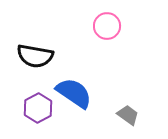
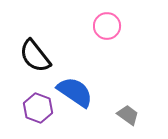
black semicircle: rotated 42 degrees clockwise
blue semicircle: moved 1 px right, 1 px up
purple hexagon: rotated 12 degrees counterclockwise
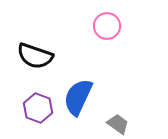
black semicircle: rotated 33 degrees counterclockwise
blue semicircle: moved 3 px right, 5 px down; rotated 99 degrees counterclockwise
gray trapezoid: moved 10 px left, 9 px down
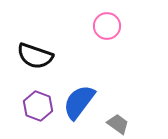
blue semicircle: moved 1 px right, 5 px down; rotated 12 degrees clockwise
purple hexagon: moved 2 px up
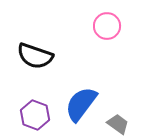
blue semicircle: moved 2 px right, 2 px down
purple hexagon: moved 3 px left, 9 px down
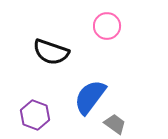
black semicircle: moved 16 px right, 4 px up
blue semicircle: moved 9 px right, 7 px up
gray trapezoid: moved 3 px left
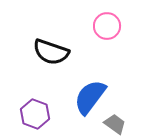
purple hexagon: moved 1 px up
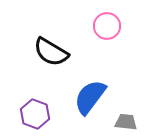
black semicircle: rotated 12 degrees clockwise
gray trapezoid: moved 11 px right, 2 px up; rotated 30 degrees counterclockwise
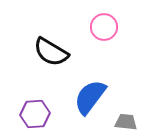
pink circle: moved 3 px left, 1 px down
purple hexagon: rotated 24 degrees counterclockwise
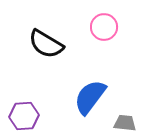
black semicircle: moved 5 px left, 8 px up
purple hexagon: moved 11 px left, 2 px down
gray trapezoid: moved 1 px left, 1 px down
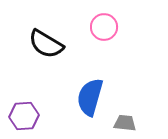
blue semicircle: rotated 21 degrees counterclockwise
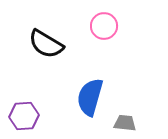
pink circle: moved 1 px up
